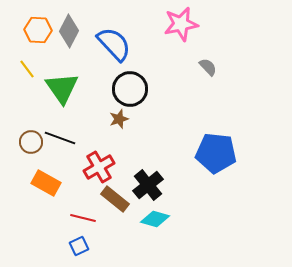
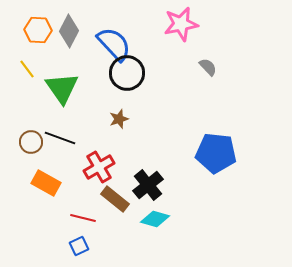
black circle: moved 3 px left, 16 px up
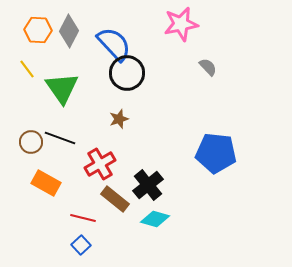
red cross: moved 1 px right, 3 px up
blue square: moved 2 px right, 1 px up; rotated 18 degrees counterclockwise
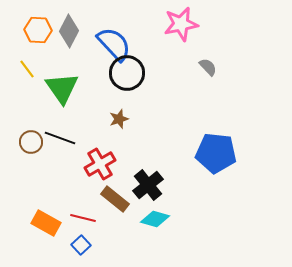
orange rectangle: moved 40 px down
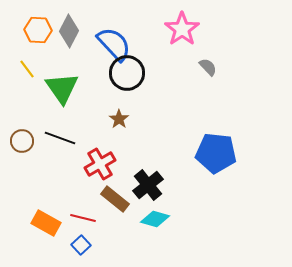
pink star: moved 1 px right, 5 px down; rotated 24 degrees counterclockwise
brown star: rotated 18 degrees counterclockwise
brown circle: moved 9 px left, 1 px up
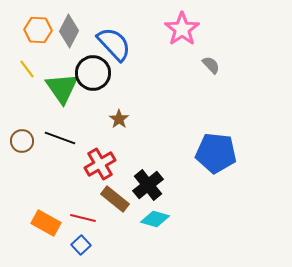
gray semicircle: moved 3 px right, 2 px up
black circle: moved 34 px left
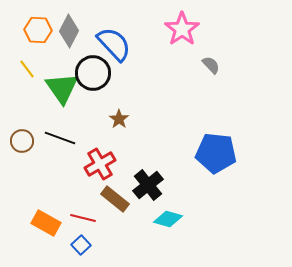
cyan diamond: moved 13 px right
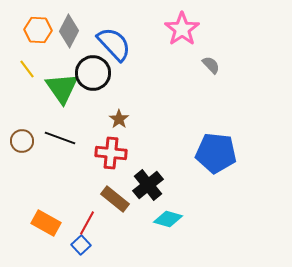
red cross: moved 11 px right, 11 px up; rotated 36 degrees clockwise
red line: moved 4 px right, 5 px down; rotated 75 degrees counterclockwise
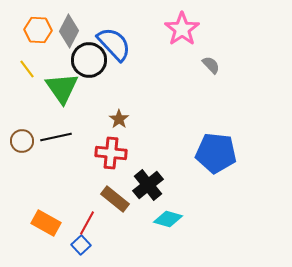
black circle: moved 4 px left, 13 px up
black line: moved 4 px left, 1 px up; rotated 32 degrees counterclockwise
